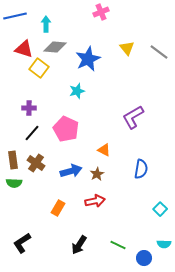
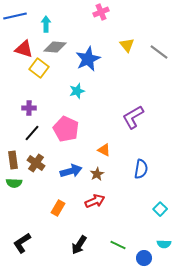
yellow triangle: moved 3 px up
red arrow: rotated 12 degrees counterclockwise
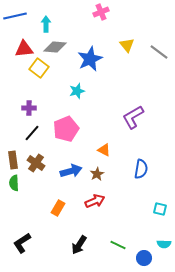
red triangle: rotated 24 degrees counterclockwise
blue star: moved 2 px right
pink pentagon: rotated 25 degrees clockwise
green semicircle: rotated 84 degrees clockwise
cyan square: rotated 32 degrees counterclockwise
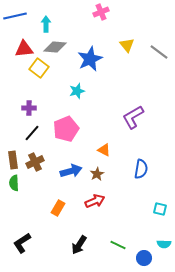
brown cross: moved 1 px left, 1 px up; rotated 30 degrees clockwise
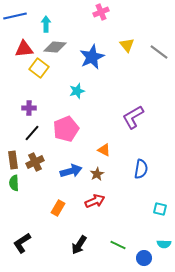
blue star: moved 2 px right, 2 px up
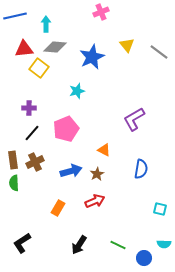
purple L-shape: moved 1 px right, 2 px down
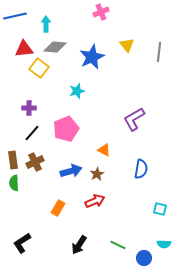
gray line: rotated 60 degrees clockwise
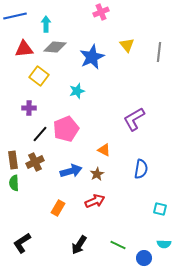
yellow square: moved 8 px down
black line: moved 8 px right, 1 px down
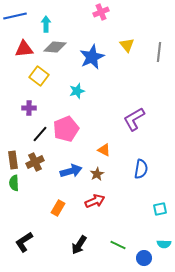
cyan square: rotated 24 degrees counterclockwise
black L-shape: moved 2 px right, 1 px up
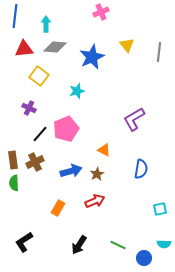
blue line: rotated 70 degrees counterclockwise
purple cross: rotated 24 degrees clockwise
